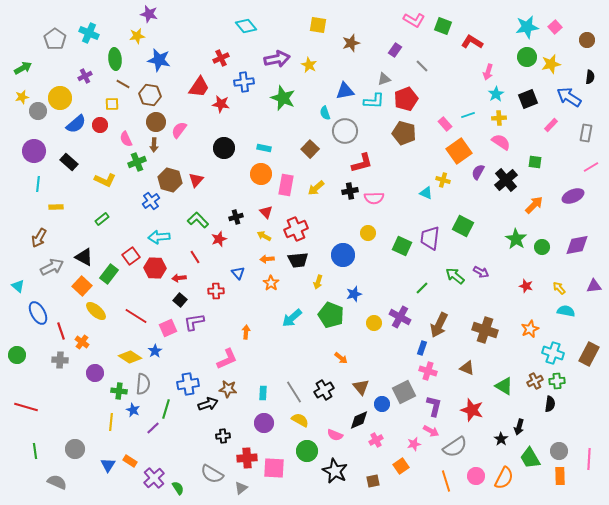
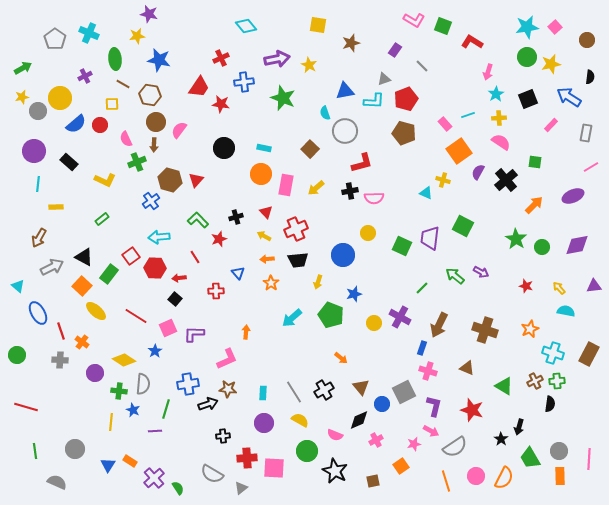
black square at (180, 300): moved 5 px left, 1 px up
purple L-shape at (194, 322): moved 12 px down; rotated 10 degrees clockwise
yellow diamond at (130, 357): moved 6 px left, 3 px down
purple line at (153, 428): moved 2 px right, 3 px down; rotated 40 degrees clockwise
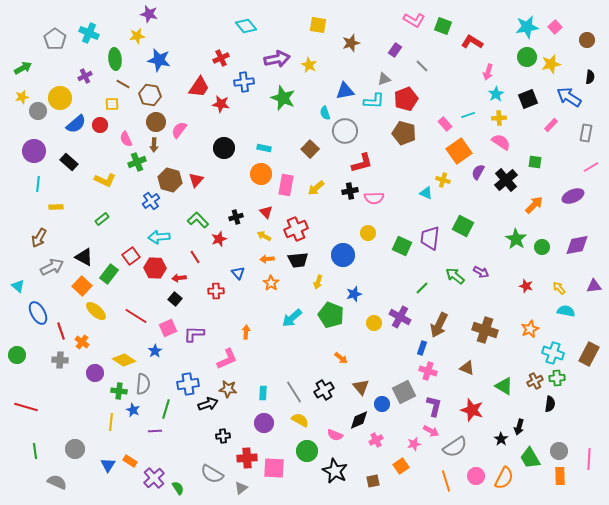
green cross at (557, 381): moved 3 px up
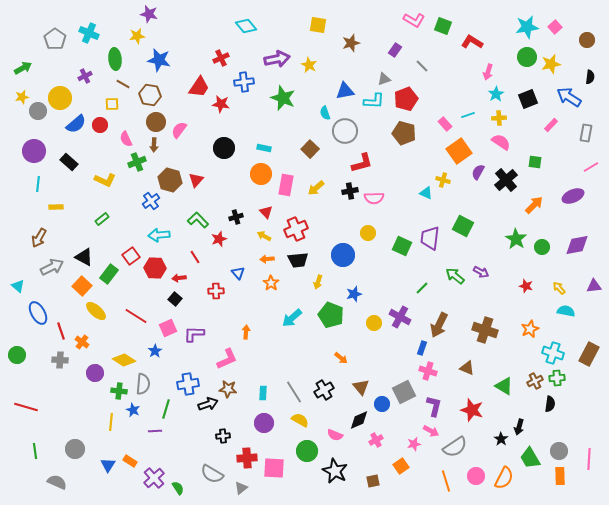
cyan arrow at (159, 237): moved 2 px up
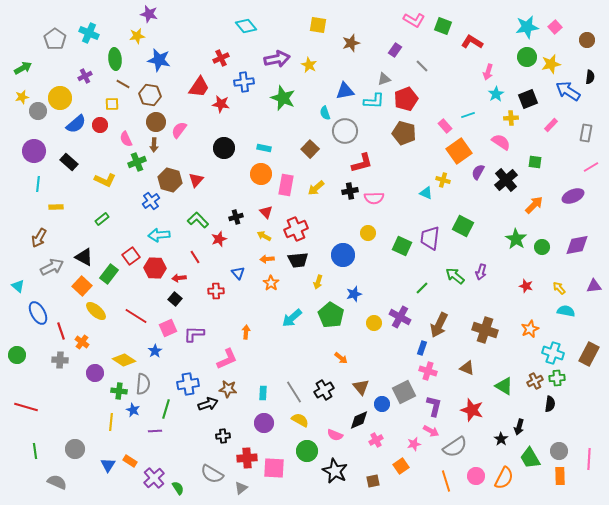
blue arrow at (569, 97): moved 1 px left, 6 px up
yellow cross at (499, 118): moved 12 px right
pink rectangle at (445, 124): moved 2 px down
purple arrow at (481, 272): rotated 77 degrees clockwise
green pentagon at (331, 315): rotated 10 degrees clockwise
